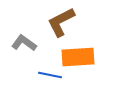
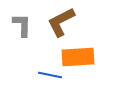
gray L-shape: moved 2 px left, 18 px up; rotated 55 degrees clockwise
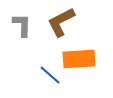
orange rectangle: moved 1 px right, 2 px down
blue line: rotated 30 degrees clockwise
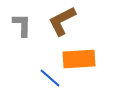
brown L-shape: moved 1 px right, 1 px up
blue line: moved 3 px down
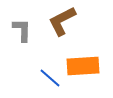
gray L-shape: moved 5 px down
orange rectangle: moved 4 px right, 7 px down
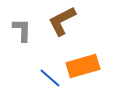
orange rectangle: rotated 12 degrees counterclockwise
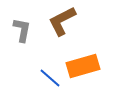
gray L-shape: rotated 10 degrees clockwise
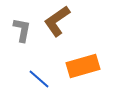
brown L-shape: moved 5 px left; rotated 8 degrees counterclockwise
blue line: moved 11 px left, 1 px down
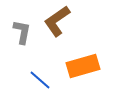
gray L-shape: moved 2 px down
blue line: moved 1 px right, 1 px down
